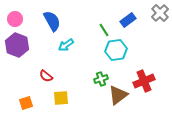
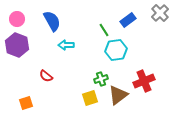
pink circle: moved 2 px right
cyan arrow: rotated 35 degrees clockwise
yellow square: moved 29 px right; rotated 14 degrees counterclockwise
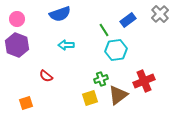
gray cross: moved 1 px down
blue semicircle: moved 8 px right, 7 px up; rotated 100 degrees clockwise
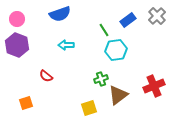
gray cross: moved 3 px left, 2 px down
red cross: moved 10 px right, 5 px down
yellow square: moved 1 px left, 10 px down
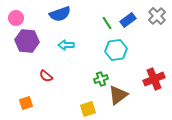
pink circle: moved 1 px left, 1 px up
green line: moved 3 px right, 7 px up
purple hexagon: moved 10 px right, 4 px up; rotated 15 degrees counterclockwise
red cross: moved 7 px up
yellow square: moved 1 px left, 1 px down
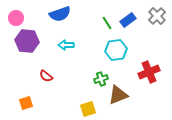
red cross: moved 5 px left, 7 px up
brown triangle: rotated 15 degrees clockwise
